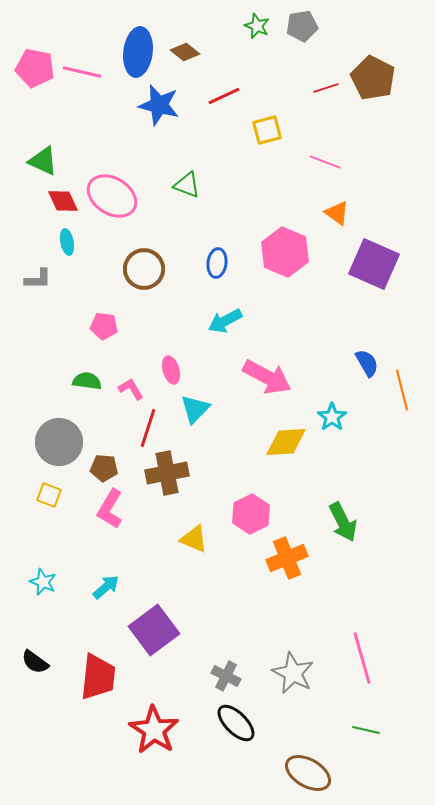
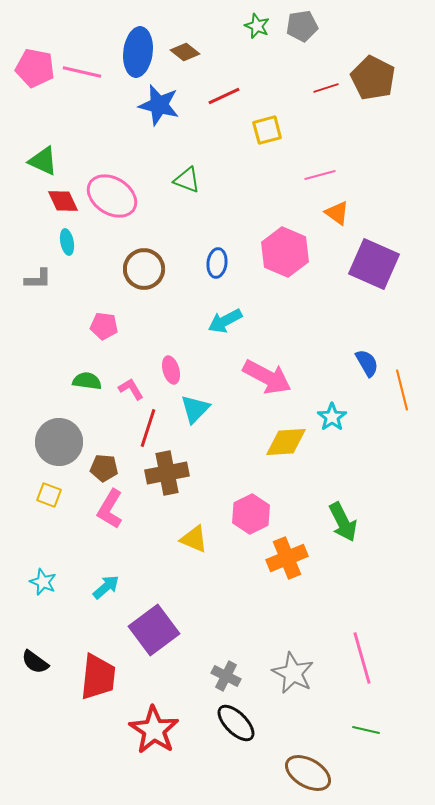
pink line at (325, 162): moved 5 px left, 13 px down; rotated 36 degrees counterclockwise
green triangle at (187, 185): moved 5 px up
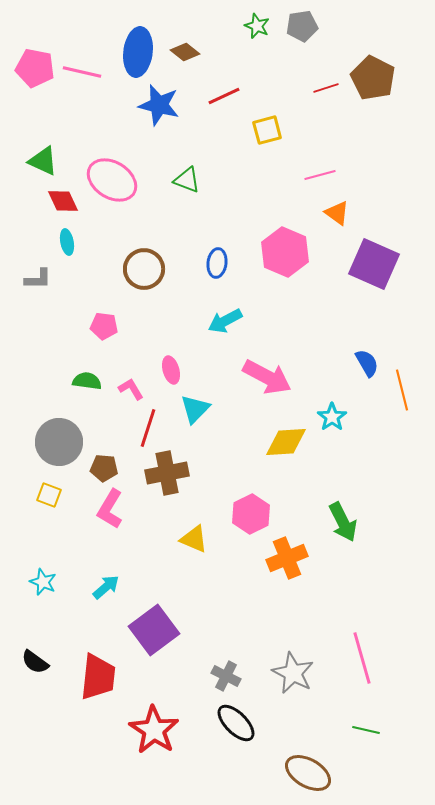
pink ellipse at (112, 196): moved 16 px up
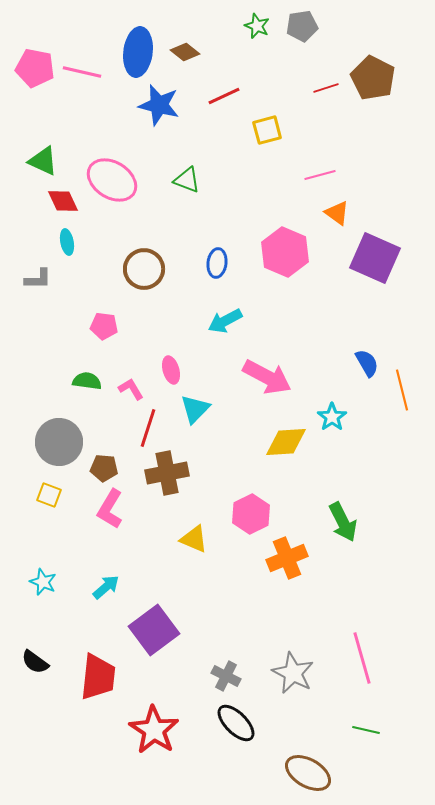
purple square at (374, 264): moved 1 px right, 6 px up
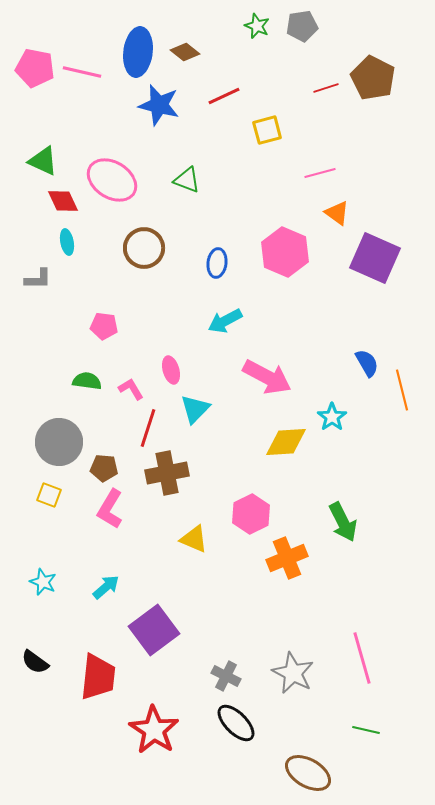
pink line at (320, 175): moved 2 px up
brown circle at (144, 269): moved 21 px up
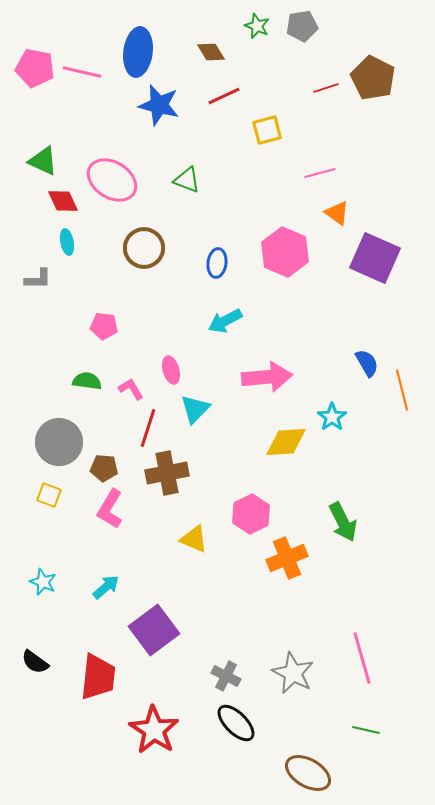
brown diamond at (185, 52): moved 26 px right; rotated 20 degrees clockwise
pink arrow at (267, 377): rotated 33 degrees counterclockwise
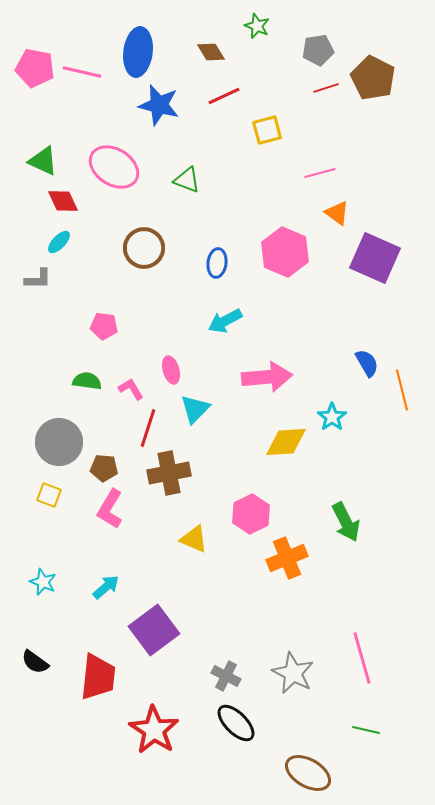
gray pentagon at (302, 26): moved 16 px right, 24 px down
pink ellipse at (112, 180): moved 2 px right, 13 px up
cyan ellipse at (67, 242): moved 8 px left; rotated 55 degrees clockwise
brown cross at (167, 473): moved 2 px right
green arrow at (343, 522): moved 3 px right
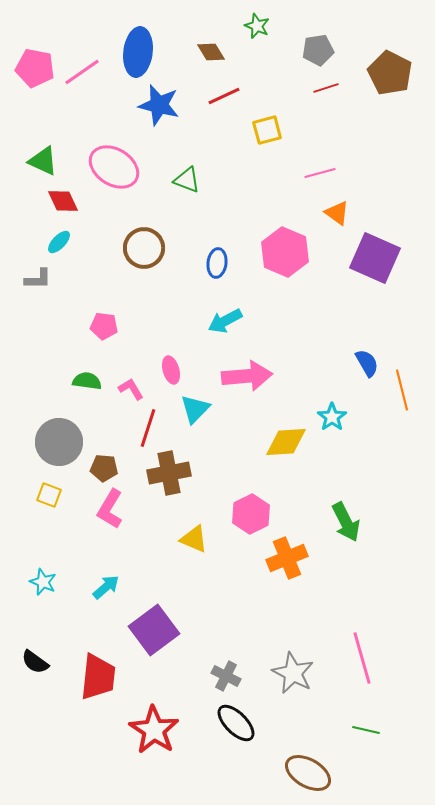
pink line at (82, 72): rotated 48 degrees counterclockwise
brown pentagon at (373, 78): moved 17 px right, 5 px up
pink arrow at (267, 377): moved 20 px left, 1 px up
